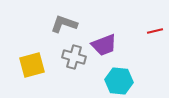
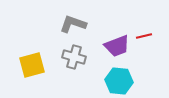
gray L-shape: moved 9 px right
red line: moved 11 px left, 5 px down
purple trapezoid: moved 13 px right, 1 px down
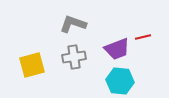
red line: moved 1 px left, 1 px down
purple trapezoid: moved 3 px down
gray cross: rotated 25 degrees counterclockwise
cyan hexagon: moved 1 px right
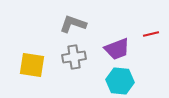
red line: moved 8 px right, 3 px up
yellow square: rotated 24 degrees clockwise
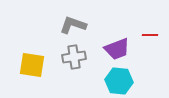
gray L-shape: moved 1 px down
red line: moved 1 px left, 1 px down; rotated 14 degrees clockwise
cyan hexagon: moved 1 px left
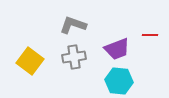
yellow square: moved 2 px left, 4 px up; rotated 28 degrees clockwise
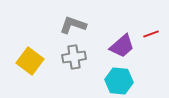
red line: moved 1 px right, 1 px up; rotated 21 degrees counterclockwise
purple trapezoid: moved 5 px right, 3 px up; rotated 20 degrees counterclockwise
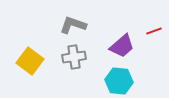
red line: moved 3 px right, 3 px up
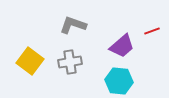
red line: moved 2 px left
gray cross: moved 4 px left, 5 px down
